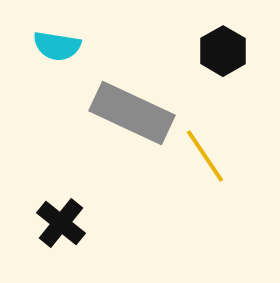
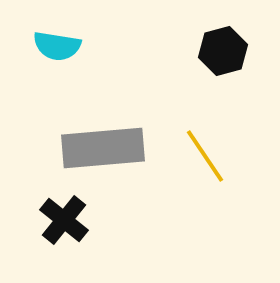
black hexagon: rotated 15 degrees clockwise
gray rectangle: moved 29 px left, 35 px down; rotated 30 degrees counterclockwise
black cross: moved 3 px right, 3 px up
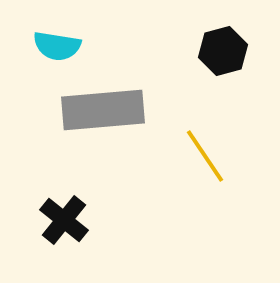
gray rectangle: moved 38 px up
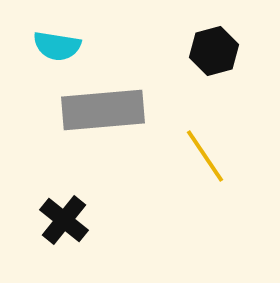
black hexagon: moved 9 px left
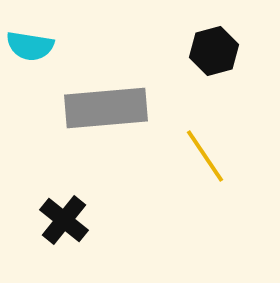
cyan semicircle: moved 27 px left
gray rectangle: moved 3 px right, 2 px up
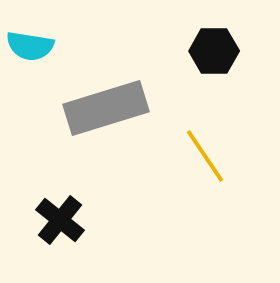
black hexagon: rotated 15 degrees clockwise
gray rectangle: rotated 12 degrees counterclockwise
black cross: moved 4 px left
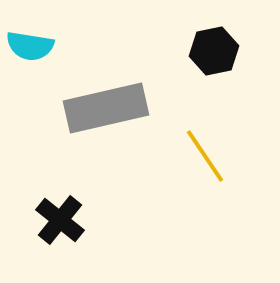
black hexagon: rotated 12 degrees counterclockwise
gray rectangle: rotated 4 degrees clockwise
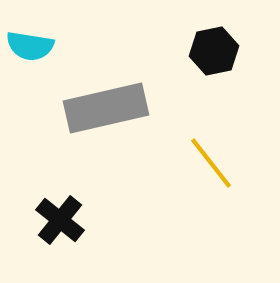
yellow line: moved 6 px right, 7 px down; rotated 4 degrees counterclockwise
